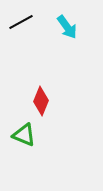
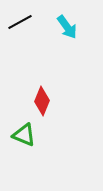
black line: moved 1 px left
red diamond: moved 1 px right
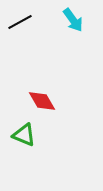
cyan arrow: moved 6 px right, 7 px up
red diamond: rotated 52 degrees counterclockwise
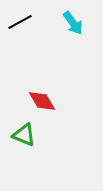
cyan arrow: moved 3 px down
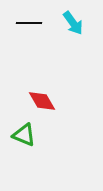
black line: moved 9 px right, 1 px down; rotated 30 degrees clockwise
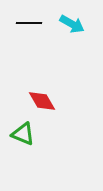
cyan arrow: moved 1 px left, 1 px down; rotated 25 degrees counterclockwise
green triangle: moved 1 px left, 1 px up
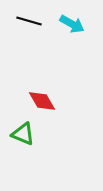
black line: moved 2 px up; rotated 15 degrees clockwise
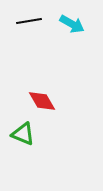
black line: rotated 25 degrees counterclockwise
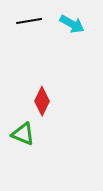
red diamond: rotated 56 degrees clockwise
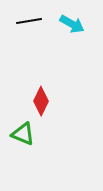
red diamond: moved 1 px left
